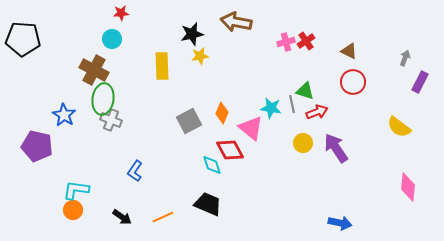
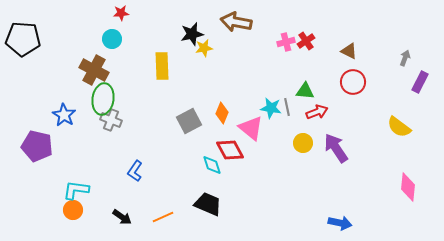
yellow star: moved 4 px right, 8 px up
green triangle: rotated 12 degrees counterclockwise
gray line: moved 5 px left, 3 px down
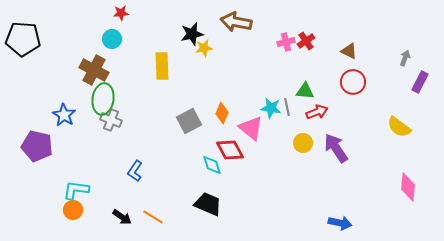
orange line: moved 10 px left; rotated 55 degrees clockwise
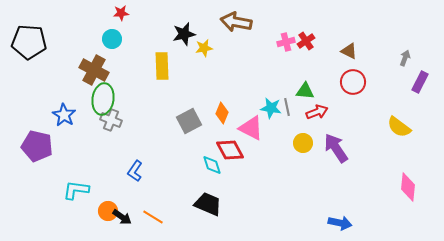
black star: moved 8 px left
black pentagon: moved 6 px right, 3 px down
pink triangle: rotated 12 degrees counterclockwise
orange circle: moved 35 px right, 1 px down
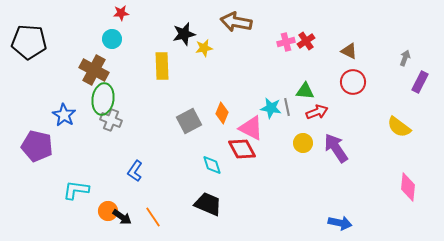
red diamond: moved 12 px right, 1 px up
orange line: rotated 25 degrees clockwise
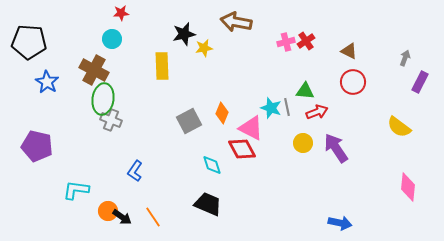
cyan star: rotated 10 degrees clockwise
blue star: moved 17 px left, 33 px up
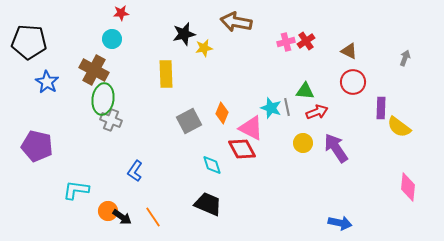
yellow rectangle: moved 4 px right, 8 px down
purple rectangle: moved 39 px left, 26 px down; rotated 25 degrees counterclockwise
